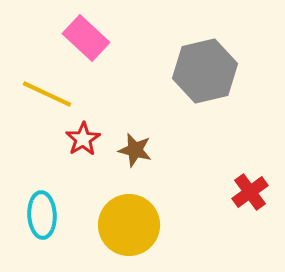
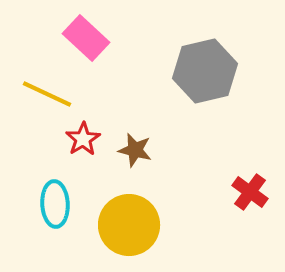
red cross: rotated 18 degrees counterclockwise
cyan ellipse: moved 13 px right, 11 px up
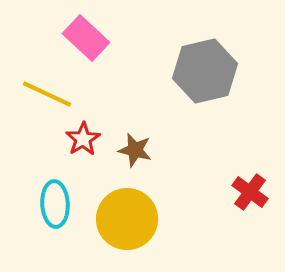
yellow circle: moved 2 px left, 6 px up
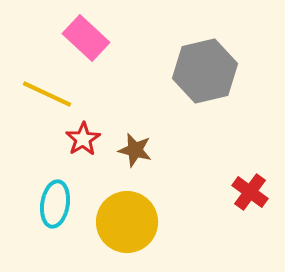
cyan ellipse: rotated 12 degrees clockwise
yellow circle: moved 3 px down
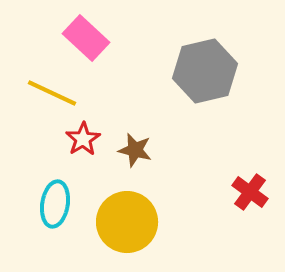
yellow line: moved 5 px right, 1 px up
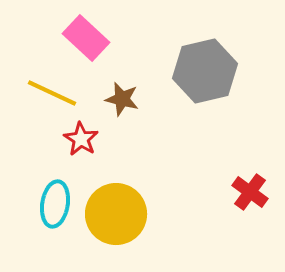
red star: moved 2 px left; rotated 8 degrees counterclockwise
brown star: moved 13 px left, 51 px up
yellow circle: moved 11 px left, 8 px up
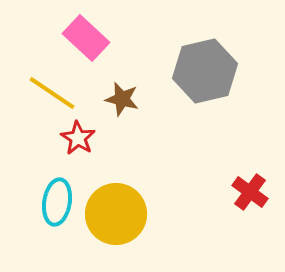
yellow line: rotated 9 degrees clockwise
red star: moved 3 px left, 1 px up
cyan ellipse: moved 2 px right, 2 px up
